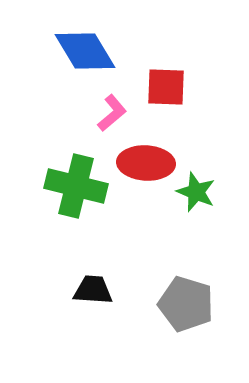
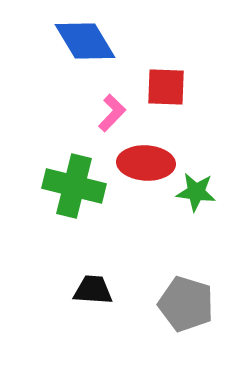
blue diamond: moved 10 px up
pink L-shape: rotated 6 degrees counterclockwise
green cross: moved 2 px left
green star: rotated 15 degrees counterclockwise
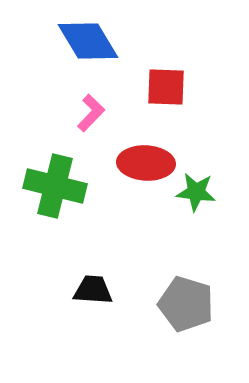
blue diamond: moved 3 px right
pink L-shape: moved 21 px left
green cross: moved 19 px left
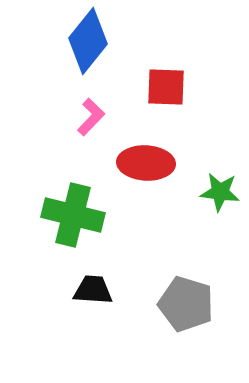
blue diamond: rotated 70 degrees clockwise
pink L-shape: moved 4 px down
green cross: moved 18 px right, 29 px down
green star: moved 24 px right
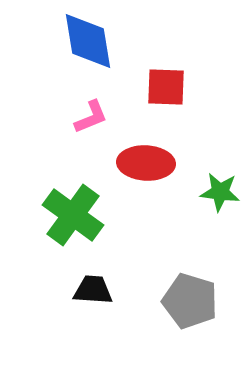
blue diamond: rotated 48 degrees counterclockwise
pink L-shape: rotated 24 degrees clockwise
green cross: rotated 22 degrees clockwise
gray pentagon: moved 4 px right, 3 px up
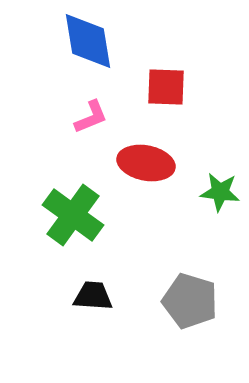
red ellipse: rotated 8 degrees clockwise
black trapezoid: moved 6 px down
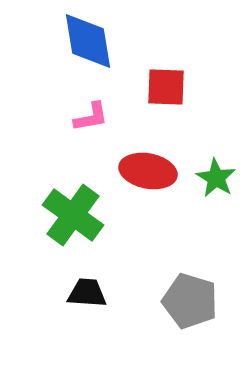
pink L-shape: rotated 12 degrees clockwise
red ellipse: moved 2 px right, 8 px down
green star: moved 4 px left, 14 px up; rotated 24 degrees clockwise
black trapezoid: moved 6 px left, 3 px up
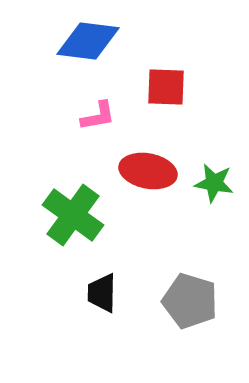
blue diamond: rotated 74 degrees counterclockwise
pink L-shape: moved 7 px right, 1 px up
green star: moved 2 px left, 5 px down; rotated 21 degrees counterclockwise
black trapezoid: moved 15 px right; rotated 93 degrees counterclockwise
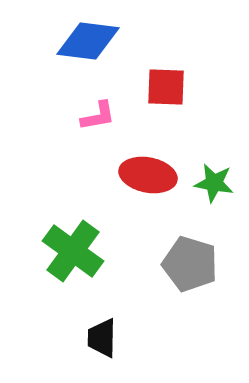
red ellipse: moved 4 px down
green cross: moved 36 px down
black trapezoid: moved 45 px down
gray pentagon: moved 37 px up
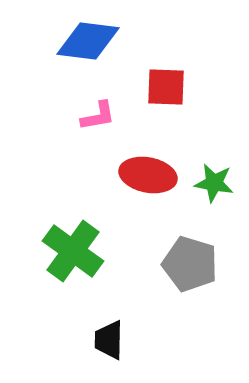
black trapezoid: moved 7 px right, 2 px down
